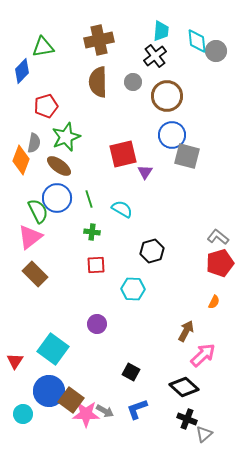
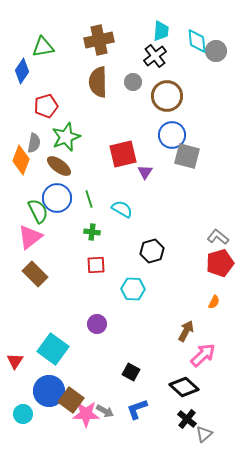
blue diamond at (22, 71): rotated 10 degrees counterclockwise
black cross at (187, 419): rotated 18 degrees clockwise
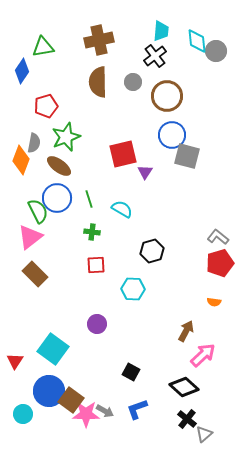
orange semicircle at (214, 302): rotated 72 degrees clockwise
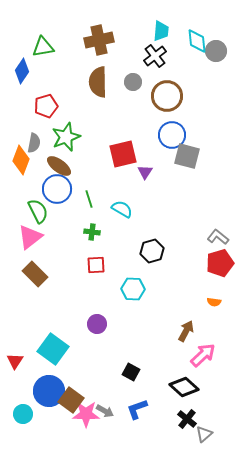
blue circle at (57, 198): moved 9 px up
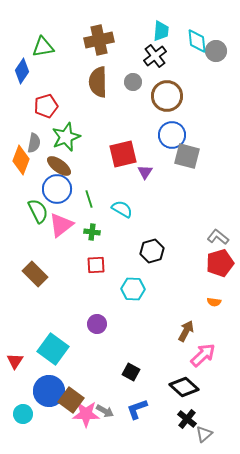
pink triangle at (30, 237): moved 31 px right, 12 px up
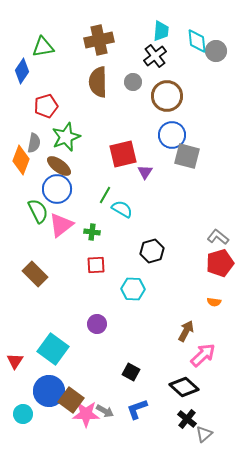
green line at (89, 199): moved 16 px right, 4 px up; rotated 48 degrees clockwise
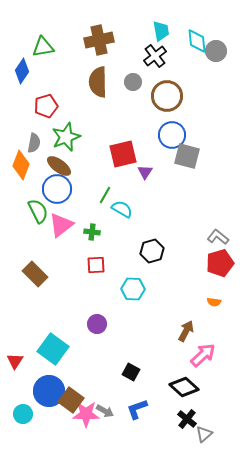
cyan trapezoid at (161, 31): rotated 15 degrees counterclockwise
orange diamond at (21, 160): moved 5 px down
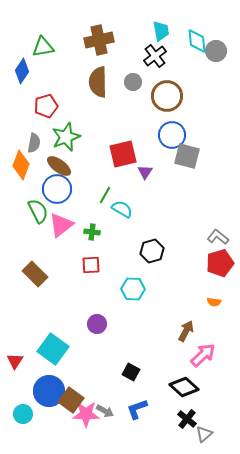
red square at (96, 265): moved 5 px left
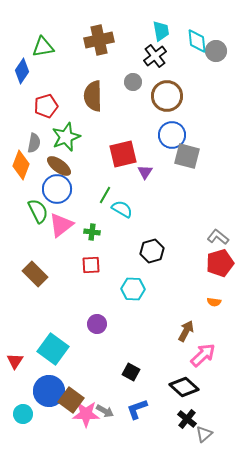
brown semicircle at (98, 82): moved 5 px left, 14 px down
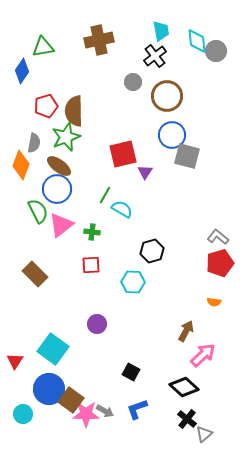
brown semicircle at (93, 96): moved 19 px left, 15 px down
cyan hexagon at (133, 289): moved 7 px up
blue circle at (49, 391): moved 2 px up
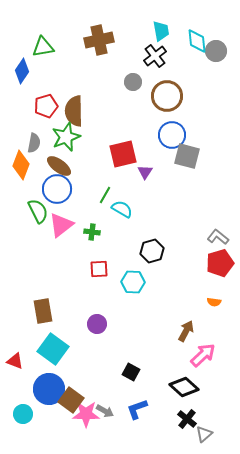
red square at (91, 265): moved 8 px right, 4 px down
brown rectangle at (35, 274): moved 8 px right, 37 px down; rotated 35 degrees clockwise
red triangle at (15, 361): rotated 42 degrees counterclockwise
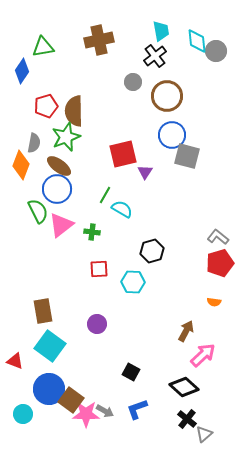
cyan square at (53, 349): moved 3 px left, 3 px up
